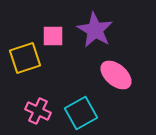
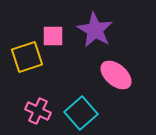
yellow square: moved 2 px right, 1 px up
cyan square: rotated 12 degrees counterclockwise
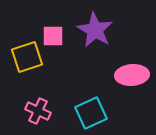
pink ellipse: moved 16 px right; rotated 44 degrees counterclockwise
cyan square: moved 10 px right; rotated 16 degrees clockwise
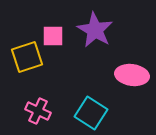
pink ellipse: rotated 12 degrees clockwise
cyan square: rotated 32 degrees counterclockwise
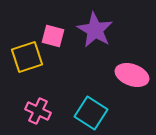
pink square: rotated 15 degrees clockwise
pink ellipse: rotated 12 degrees clockwise
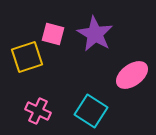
purple star: moved 4 px down
pink square: moved 2 px up
pink ellipse: rotated 56 degrees counterclockwise
cyan square: moved 2 px up
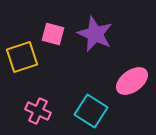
purple star: rotated 6 degrees counterclockwise
yellow square: moved 5 px left
pink ellipse: moved 6 px down
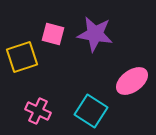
purple star: rotated 15 degrees counterclockwise
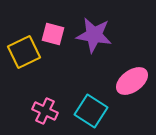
purple star: moved 1 px left, 1 px down
yellow square: moved 2 px right, 5 px up; rotated 8 degrees counterclockwise
pink cross: moved 7 px right
